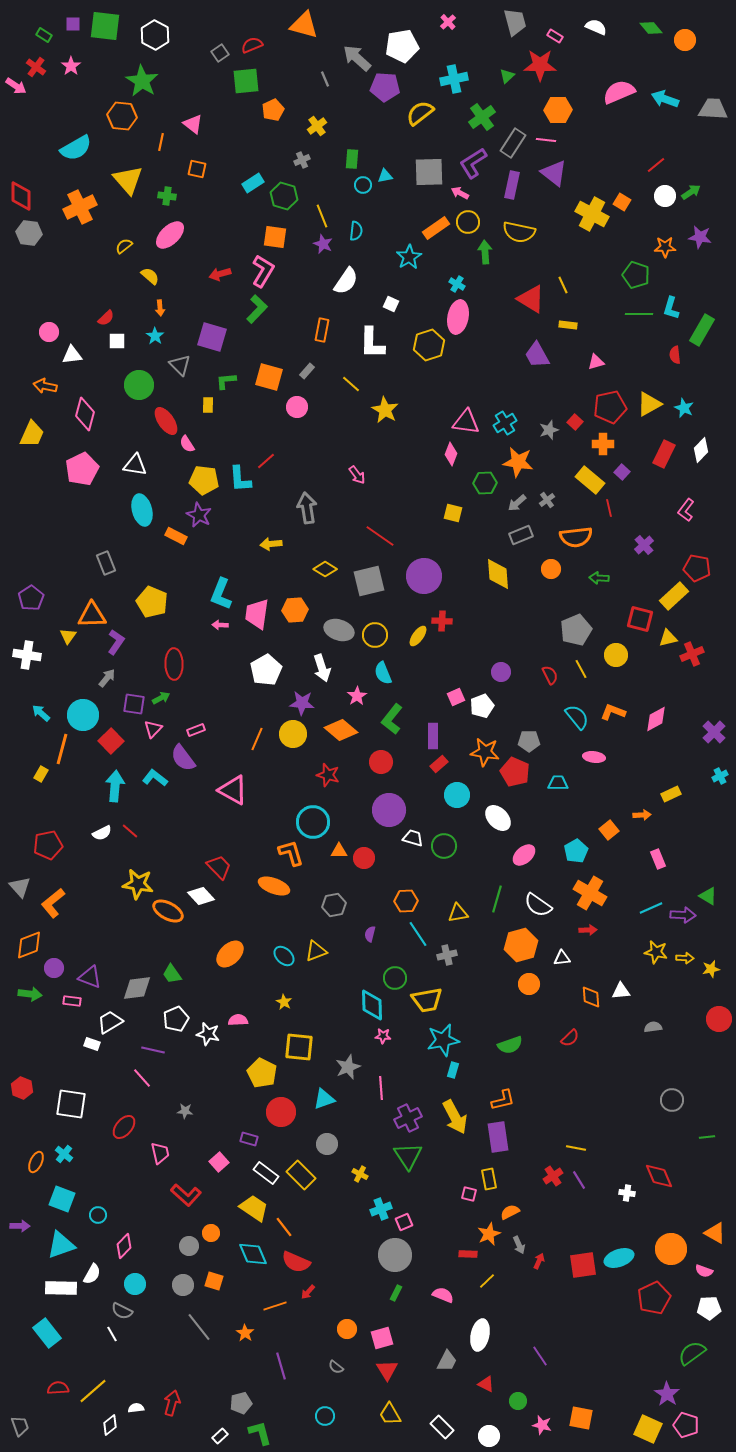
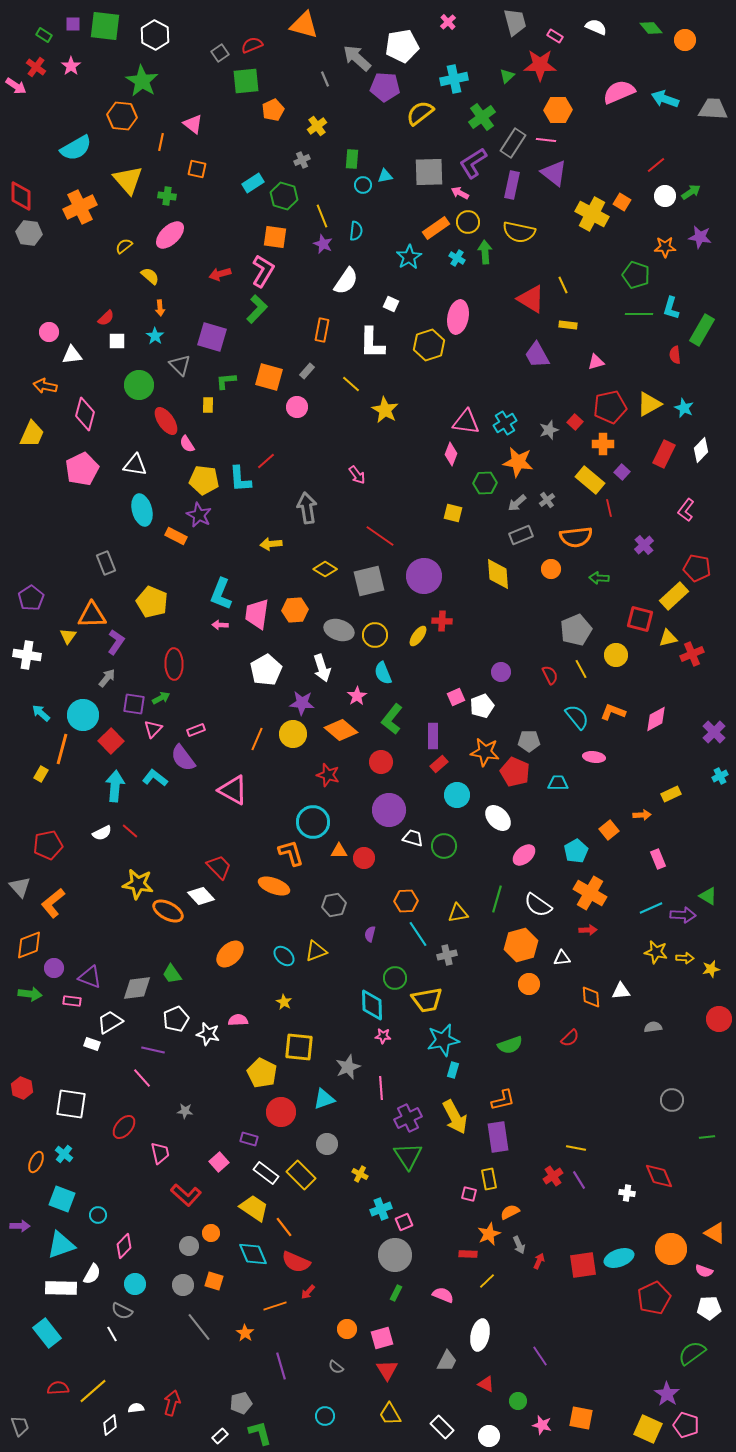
cyan cross at (457, 284): moved 26 px up
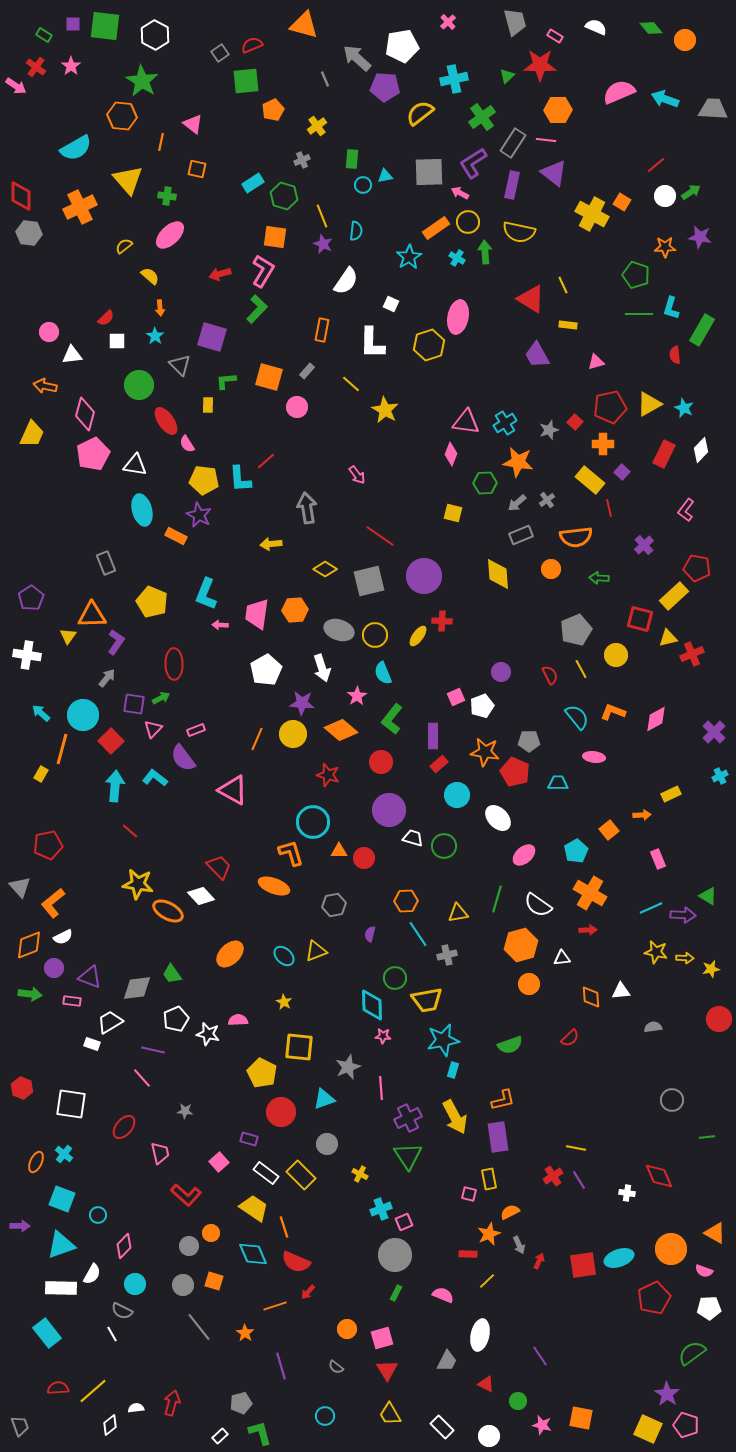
pink pentagon at (82, 469): moved 11 px right, 15 px up
cyan L-shape at (221, 594): moved 15 px left
white semicircle at (102, 833): moved 39 px left, 104 px down
orange line at (284, 1227): rotated 20 degrees clockwise
